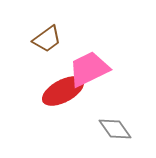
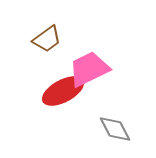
gray diamond: rotated 8 degrees clockwise
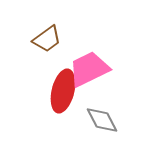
red ellipse: rotated 48 degrees counterclockwise
gray diamond: moved 13 px left, 9 px up
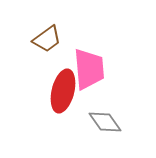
pink trapezoid: rotated 111 degrees clockwise
gray diamond: moved 3 px right, 2 px down; rotated 8 degrees counterclockwise
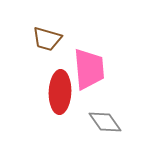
brown trapezoid: rotated 52 degrees clockwise
red ellipse: moved 3 px left, 1 px down; rotated 12 degrees counterclockwise
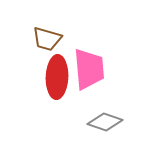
red ellipse: moved 3 px left, 15 px up
gray diamond: rotated 36 degrees counterclockwise
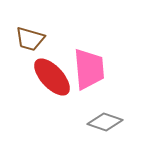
brown trapezoid: moved 17 px left
red ellipse: moved 5 px left; rotated 45 degrees counterclockwise
